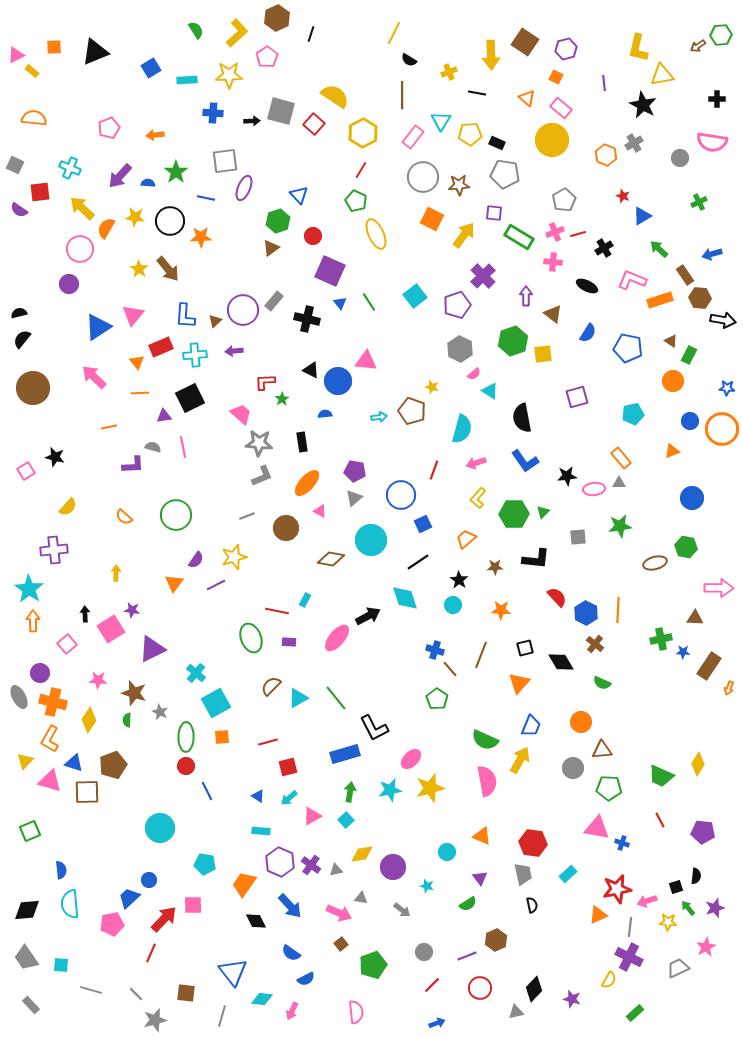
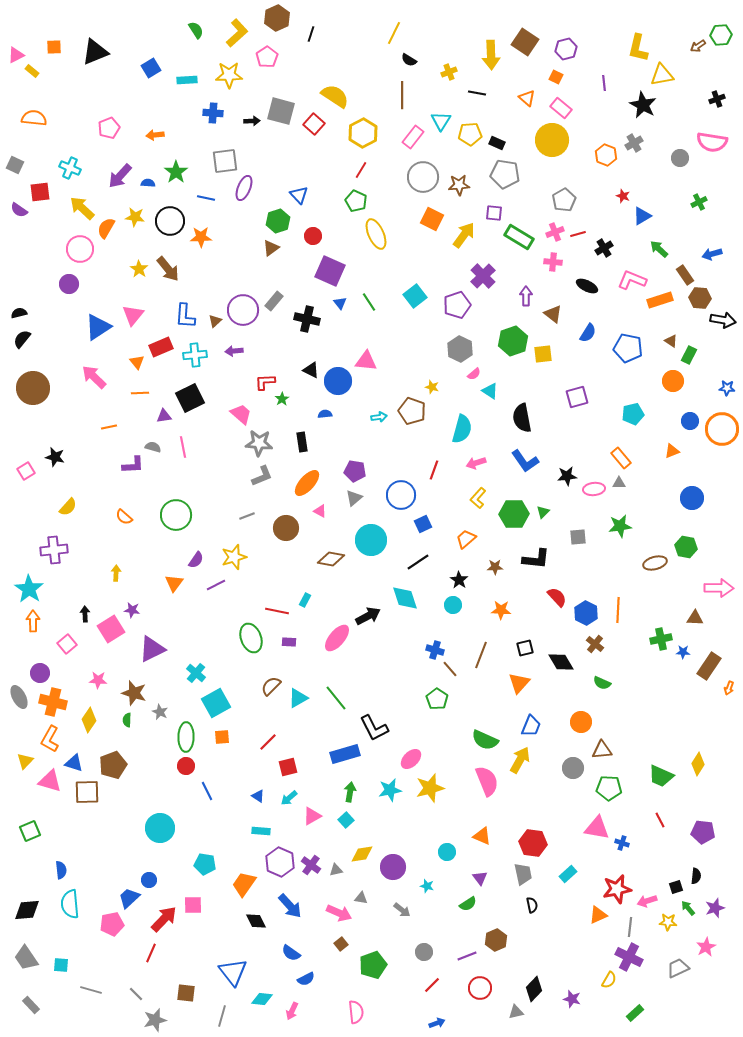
black cross at (717, 99): rotated 21 degrees counterclockwise
red line at (268, 742): rotated 30 degrees counterclockwise
pink semicircle at (487, 781): rotated 12 degrees counterclockwise
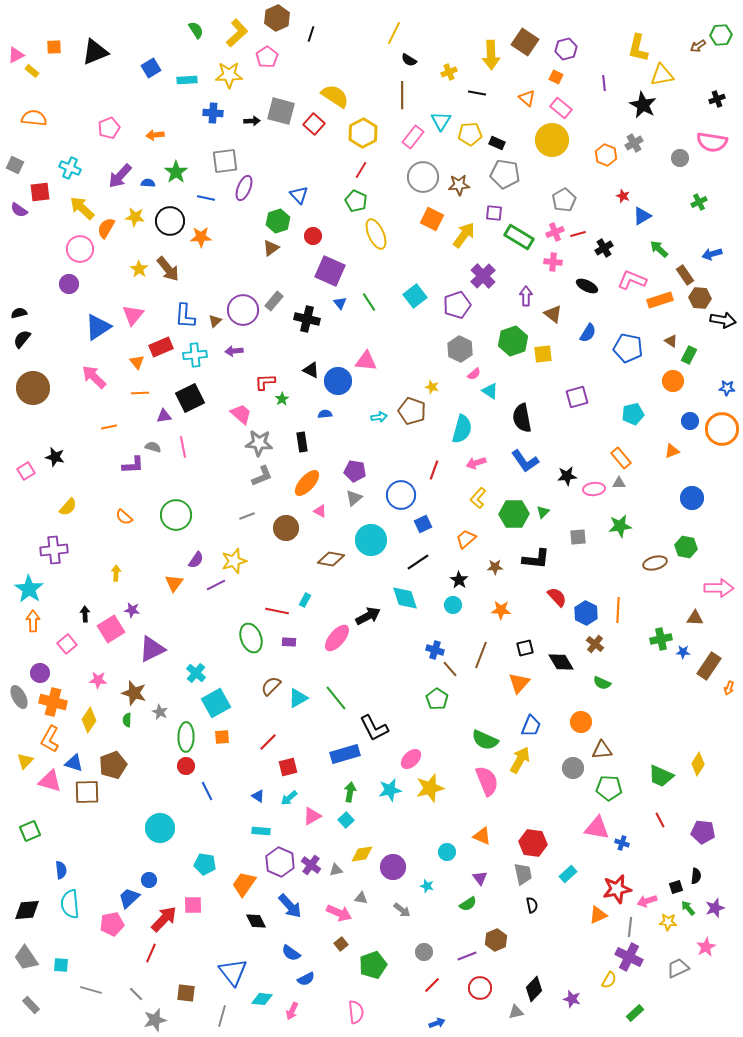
yellow star at (234, 557): moved 4 px down
